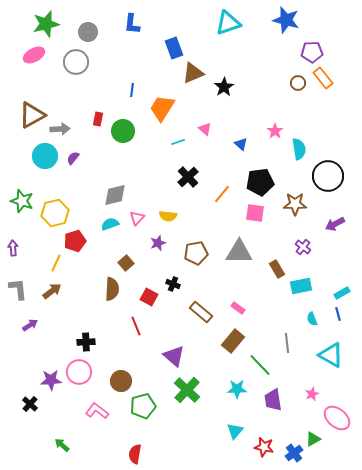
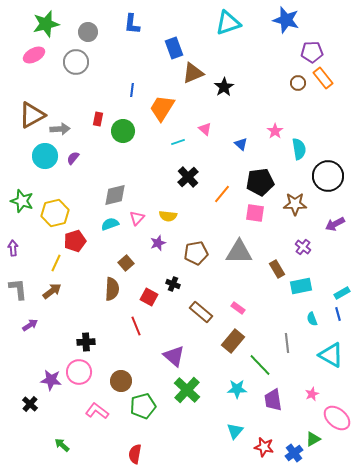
purple star at (51, 380): rotated 10 degrees clockwise
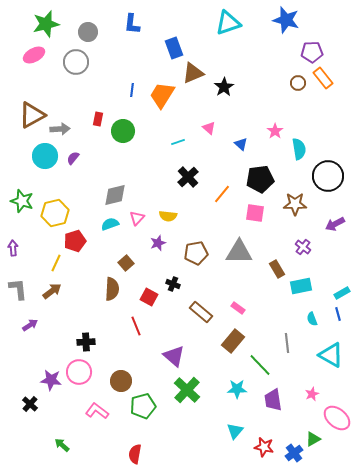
orange trapezoid at (162, 108): moved 13 px up
pink triangle at (205, 129): moved 4 px right, 1 px up
black pentagon at (260, 182): moved 3 px up
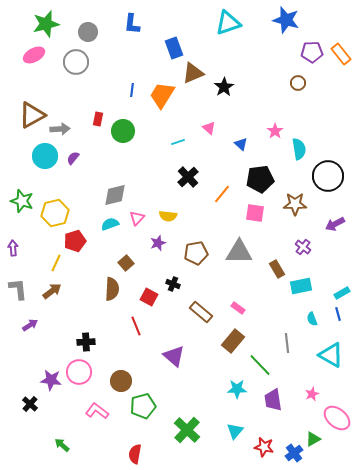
orange rectangle at (323, 78): moved 18 px right, 24 px up
green cross at (187, 390): moved 40 px down
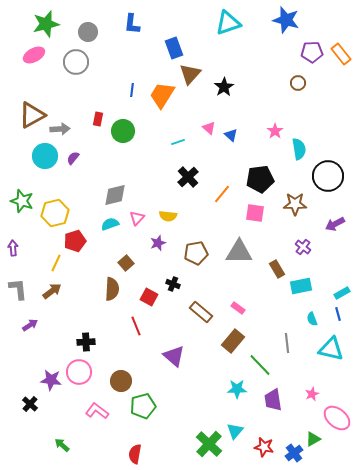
brown triangle at (193, 73): moved 3 px left, 1 px down; rotated 25 degrees counterclockwise
blue triangle at (241, 144): moved 10 px left, 9 px up
cyan triangle at (331, 355): moved 6 px up; rotated 16 degrees counterclockwise
green cross at (187, 430): moved 22 px right, 14 px down
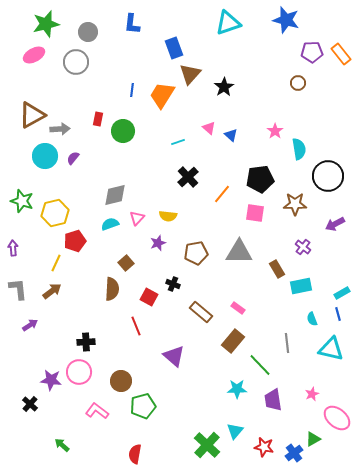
green cross at (209, 444): moved 2 px left, 1 px down
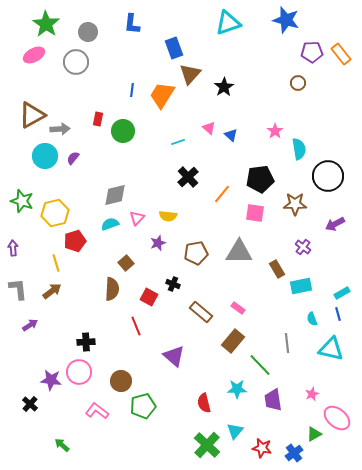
green star at (46, 24): rotated 24 degrees counterclockwise
yellow line at (56, 263): rotated 42 degrees counterclockwise
green triangle at (313, 439): moved 1 px right, 5 px up
red star at (264, 447): moved 2 px left, 1 px down
red semicircle at (135, 454): moved 69 px right, 51 px up; rotated 24 degrees counterclockwise
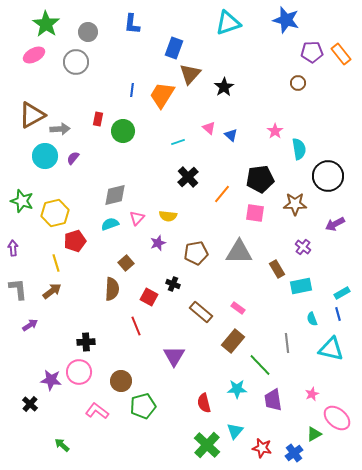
blue rectangle at (174, 48): rotated 40 degrees clockwise
purple triangle at (174, 356): rotated 20 degrees clockwise
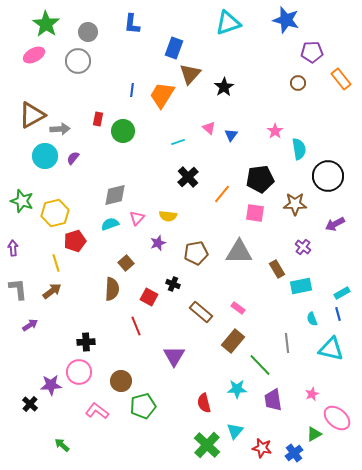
orange rectangle at (341, 54): moved 25 px down
gray circle at (76, 62): moved 2 px right, 1 px up
blue triangle at (231, 135): rotated 24 degrees clockwise
purple star at (51, 380): moved 5 px down; rotated 10 degrees counterclockwise
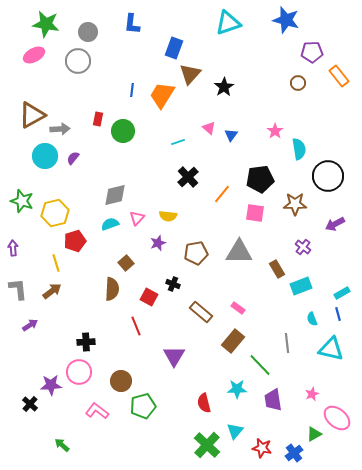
green star at (46, 24): rotated 24 degrees counterclockwise
orange rectangle at (341, 79): moved 2 px left, 3 px up
cyan rectangle at (301, 286): rotated 10 degrees counterclockwise
